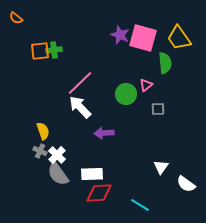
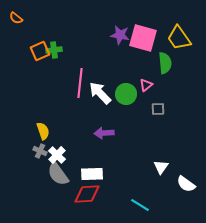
purple star: rotated 12 degrees counterclockwise
orange square: rotated 18 degrees counterclockwise
pink line: rotated 40 degrees counterclockwise
white arrow: moved 20 px right, 14 px up
red diamond: moved 12 px left, 1 px down
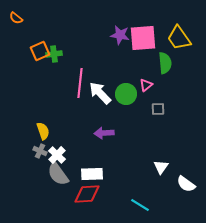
pink square: rotated 20 degrees counterclockwise
green cross: moved 4 px down
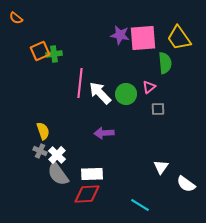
pink triangle: moved 3 px right, 2 px down
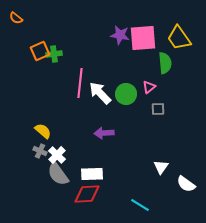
yellow semicircle: rotated 30 degrees counterclockwise
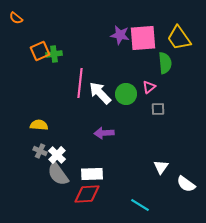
yellow semicircle: moved 4 px left, 6 px up; rotated 36 degrees counterclockwise
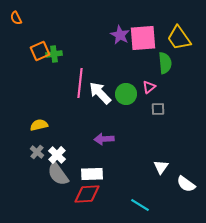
orange semicircle: rotated 24 degrees clockwise
purple star: rotated 18 degrees clockwise
yellow semicircle: rotated 18 degrees counterclockwise
purple arrow: moved 6 px down
gray cross: moved 3 px left, 1 px down; rotated 16 degrees clockwise
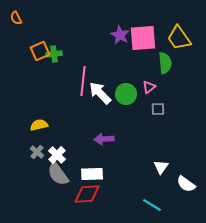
pink line: moved 3 px right, 2 px up
cyan line: moved 12 px right
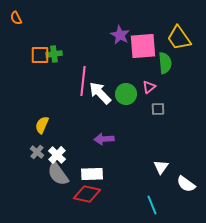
pink square: moved 8 px down
orange square: moved 4 px down; rotated 24 degrees clockwise
yellow semicircle: moved 3 px right; rotated 54 degrees counterclockwise
red diamond: rotated 16 degrees clockwise
cyan line: rotated 36 degrees clockwise
